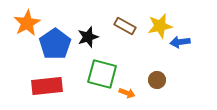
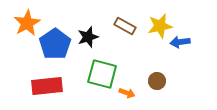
brown circle: moved 1 px down
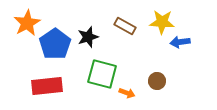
yellow star: moved 2 px right, 4 px up; rotated 15 degrees clockwise
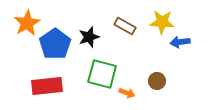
black star: moved 1 px right
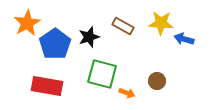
yellow star: moved 1 px left, 1 px down
brown rectangle: moved 2 px left
blue arrow: moved 4 px right, 3 px up; rotated 24 degrees clockwise
red rectangle: rotated 16 degrees clockwise
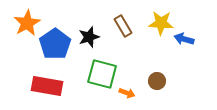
brown rectangle: rotated 30 degrees clockwise
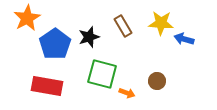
orange star: moved 5 px up
